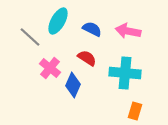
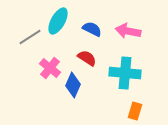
gray line: rotated 75 degrees counterclockwise
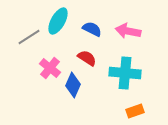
gray line: moved 1 px left
orange rectangle: rotated 54 degrees clockwise
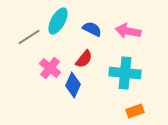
red semicircle: moved 3 px left, 1 px down; rotated 96 degrees clockwise
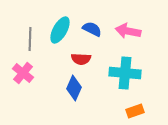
cyan ellipse: moved 2 px right, 9 px down
gray line: moved 1 px right, 2 px down; rotated 55 degrees counterclockwise
red semicircle: moved 3 px left; rotated 54 degrees clockwise
pink cross: moved 27 px left, 5 px down
blue diamond: moved 1 px right, 3 px down
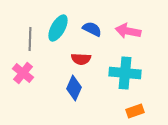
cyan ellipse: moved 2 px left, 2 px up
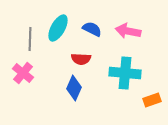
orange rectangle: moved 17 px right, 11 px up
